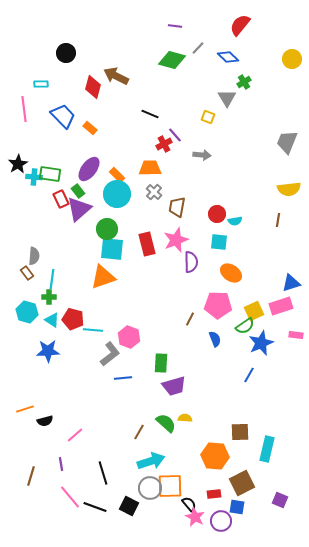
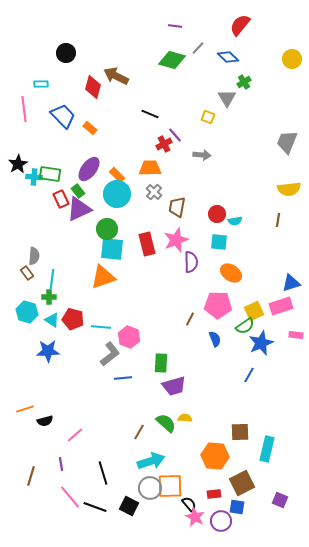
purple triangle at (79, 209): rotated 16 degrees clockwise
cyan line at (93, 330): moved 8 px right, 3 px up
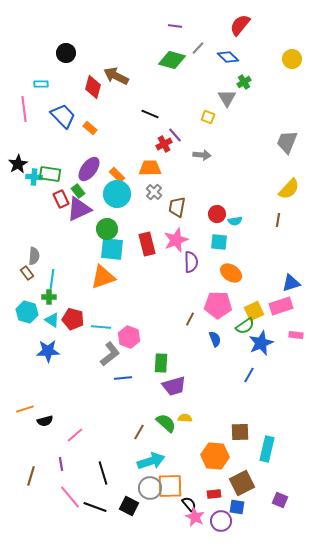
yellow semicircle at (289, 189): rotated 40 degrees counterclockwise
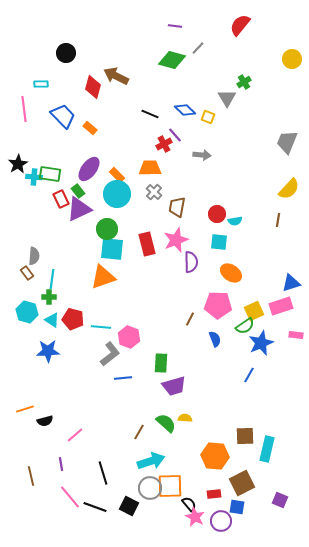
blue diamond at (228, 57): moved 43 px left, 53 px down
brown square at (240, 432): moved 5 px right, 4 px down
brown line at (31, 476): rotated 30 degrees counterclockwise
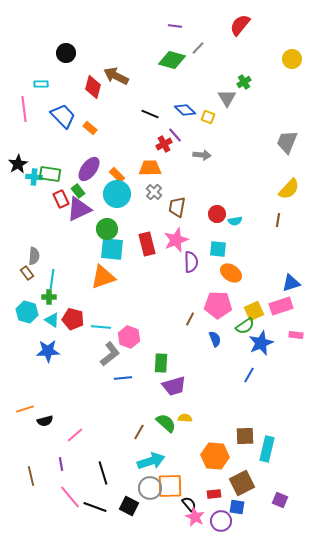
cyan square at (219, 242): moved 1 px left, 7 px down
